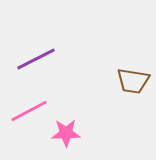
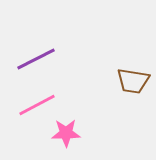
pink line: moved 8 px right, 6 px up
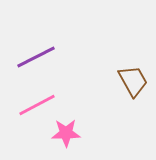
purple line: moved 2 px up
brown trapezoid: rotated 128 degrees counterclockwise
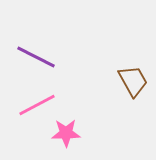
purple line: rotated 54 degrees clockwise
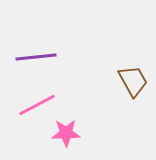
purple line: rotated 33 degrees counterclockwise
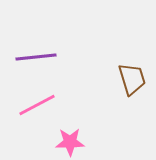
brown trapezoid: moved 1 px left, 2 px up; rotated 12 degrees clockwise
pink star: moved 4 px right, 9 px down
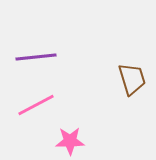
pink line: moved 1 px left
pink star: moved 1 px up
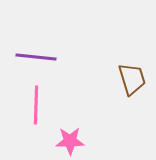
purple line: rotated 12 degrees clockwise
pink line: rotated 60 degrees counterclockwise
